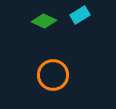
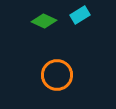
orange circle: moved 4 px right
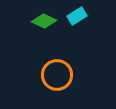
cyan rectangle: moved 3 px left, 1 px down
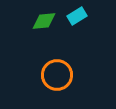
green diamond: rotated 30 degrees counterclockwise
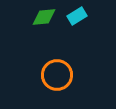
green diamond: moved 4 px up
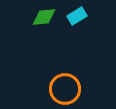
orange circle: moved 8 px right, 14 px down
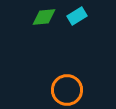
orange circle: moved 2 px right, 1 px down
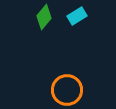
green diamond: rotated 45 degrees counterclockwise
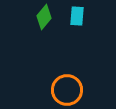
cyan rectangle: rotated 54 degrees counterclockwise
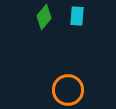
orange circle: moved 1 px right
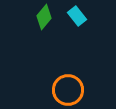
cyan rectangle: rotated 42 degrees counterclockwise
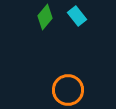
green diamond: moved 1 px right
